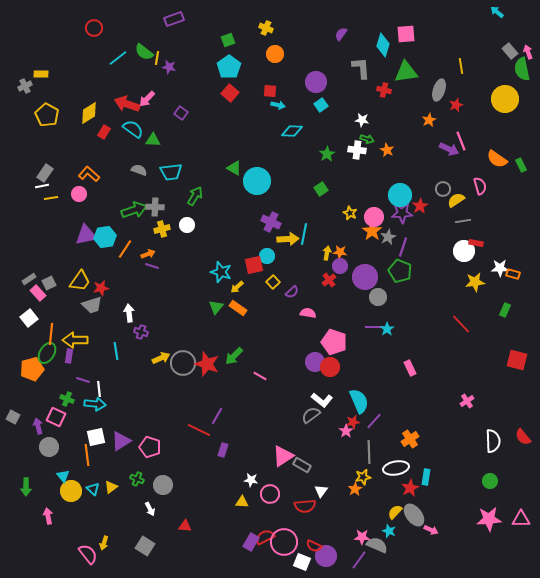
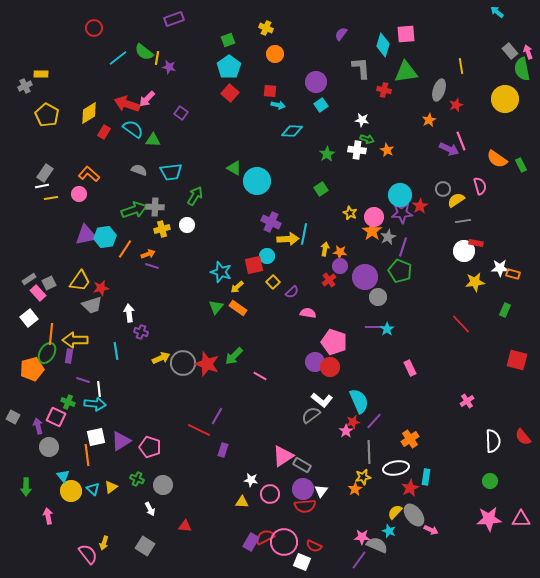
yellow arrow at (327, 253): moved 2 px left, 4 px up
green cross at (67, 399): moved 1 px right, 3 px down
purple circle at (326, 556): moved 23 px left, 67 px up
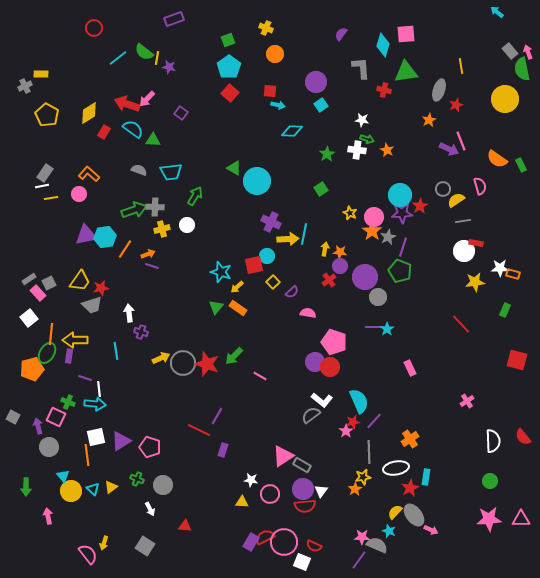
purple line at (83, 380): moved 2 px right, 2 px up
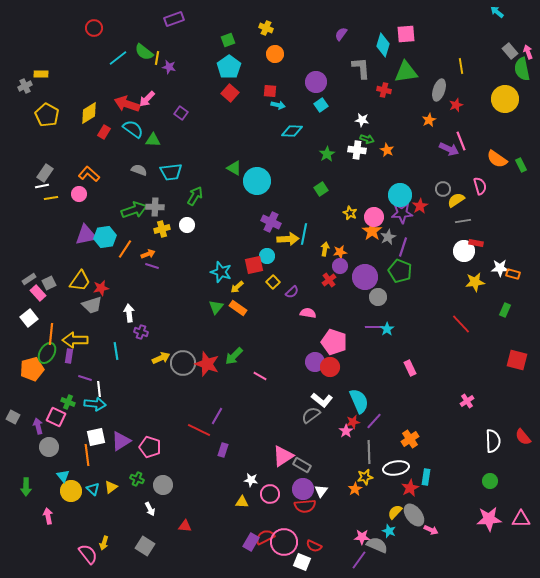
orange star at (340, 252): rotated 16 degrees counterclockwise
yellow star at (363, 477): moved 2 px right
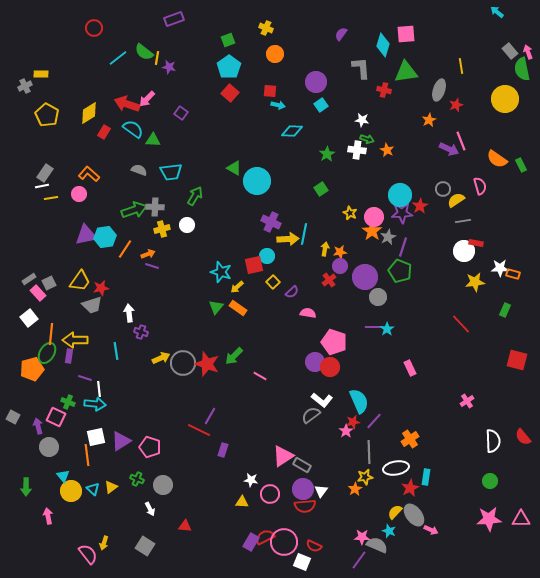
purple line at (217, 416): moved 7 px left
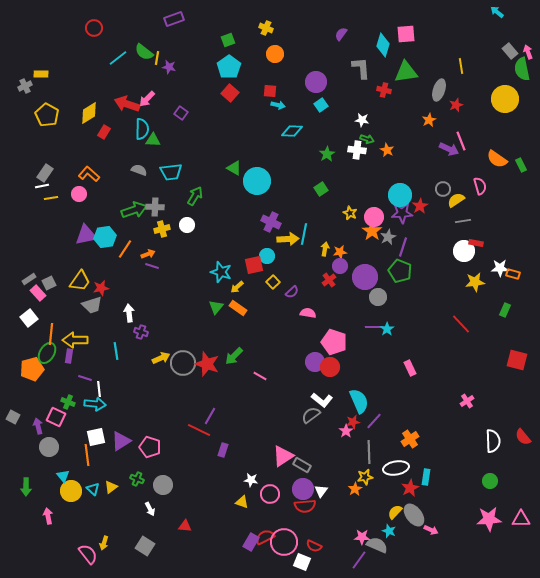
cyan semicircle at (133, 129): moved 9 px right; rotated 55 degrees clockwise
yellow triangle at (242, 502): rotated 16 degrees clockwise
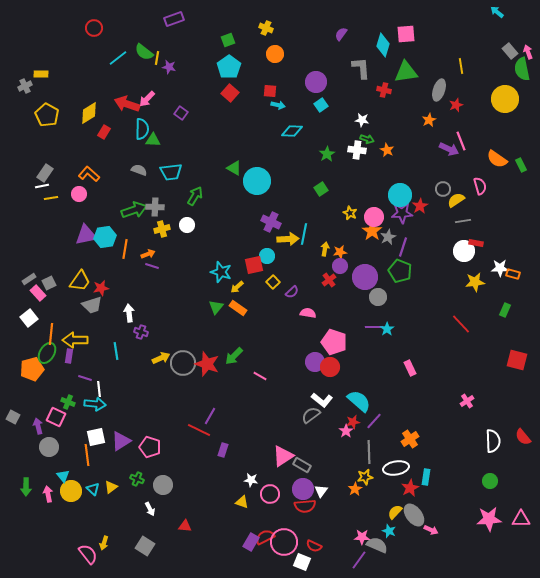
orange line at (125, 249): rotated 24 degrees counterclockwise
cyan semicircle at (359, 401): rotated 25 degrees counterclockwise
pink arrow at (48, 516): moved 22 px up
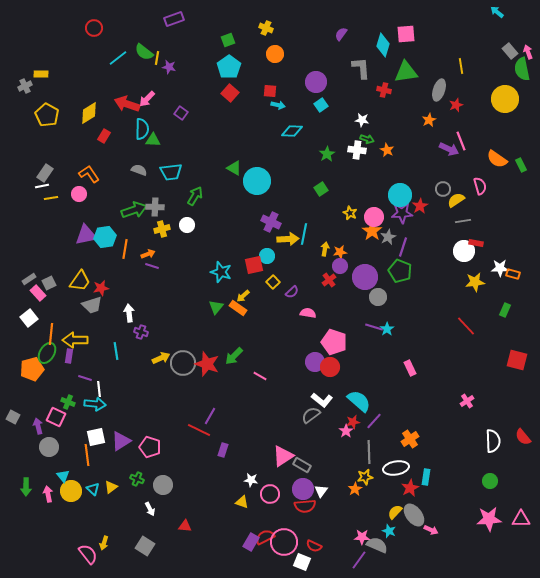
red rectangle at (104, 132): moved 4 px down
orange L-shape at (89, 174): rotated 15 degrees clockwise
yellow arrow at (237, 287): moved 6 px right, 9 px down
red line at (461, 324): moved 5 px right, 2 px down
purple line at (374, 327): rotated 18 degrees clockwise
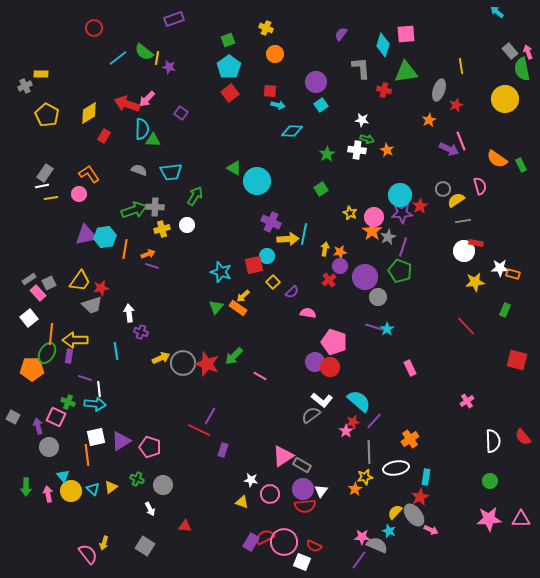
red square at (230, 93): rotated 12 degrees clockwise
orange pentagon at (32, 369): rotated 15 degrees clockwise
red star at (410, 488): moved 10 px right, 9 px down
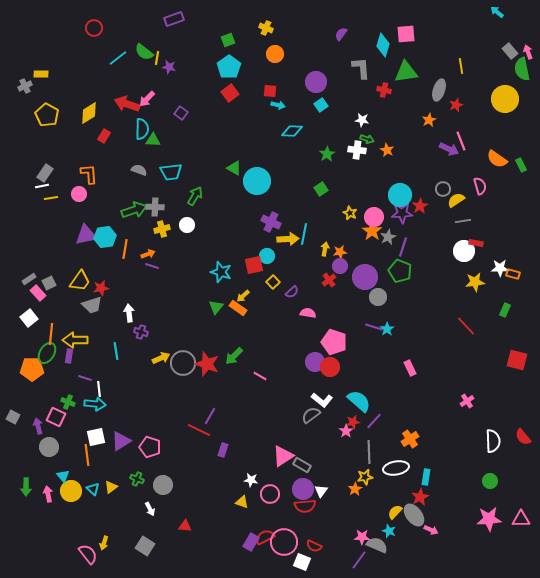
orange L-shape at (89, 174): rotated 30 degrees clockwise
